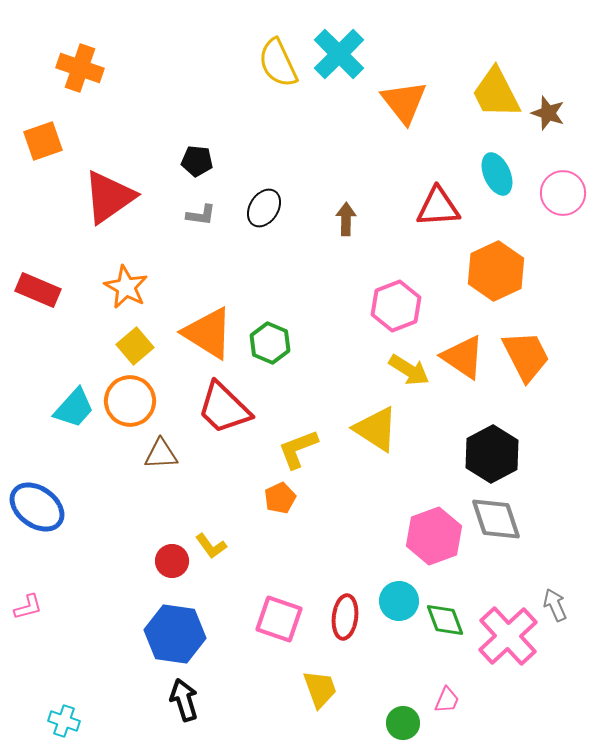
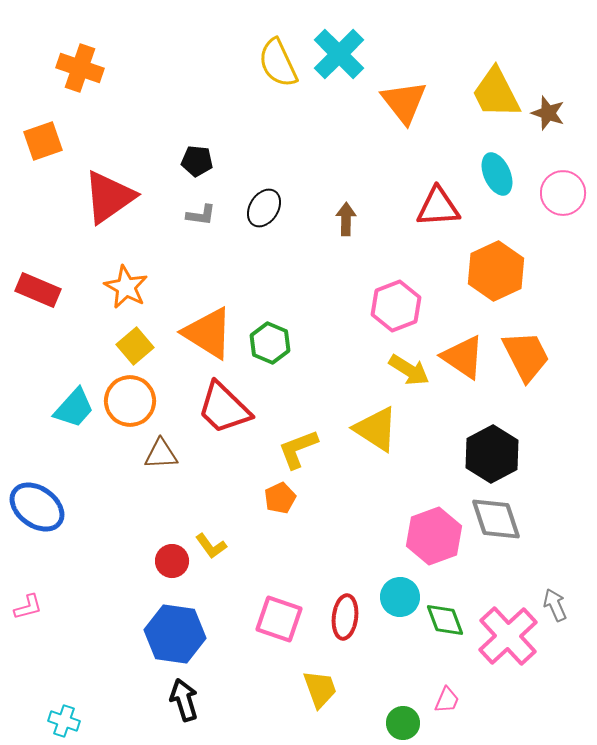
cyan circle at (399, 601): moved 1 px right, 4 px up
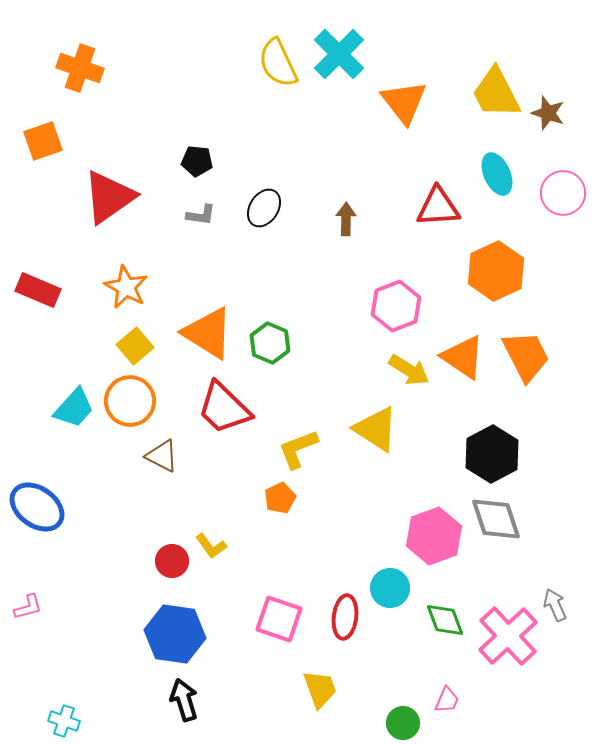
brown triangle at (161, 454): moved 1 px right, 2 px down; rotated 30 degrees clockwise
cyan circle at (400, 597): moved 10 px left, 9 px up
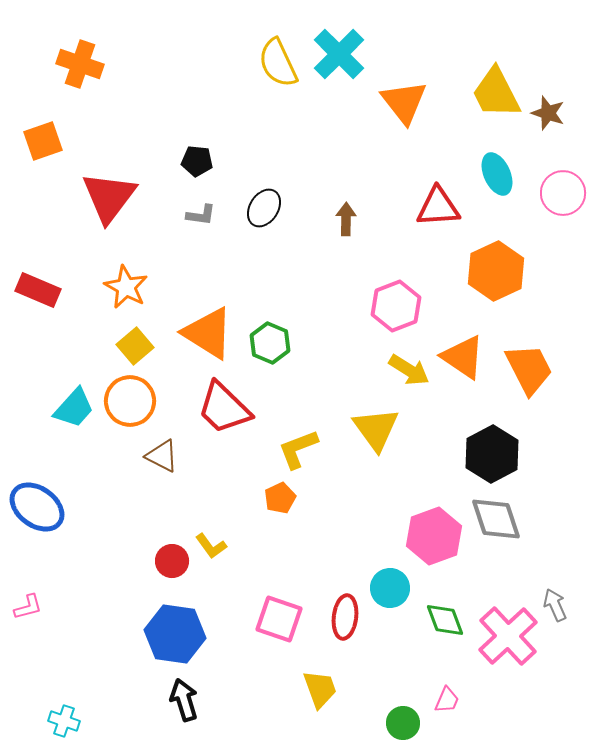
orange cross at (80, 68): moved 4 px up
red triangle at (109, 197): rotated 18 degrees counterclockwise
orange trapezoid at (526, 356): moved 3 px right, 13 px down
yellow triangle at (376, 429): rotated 21 degrees clockwise
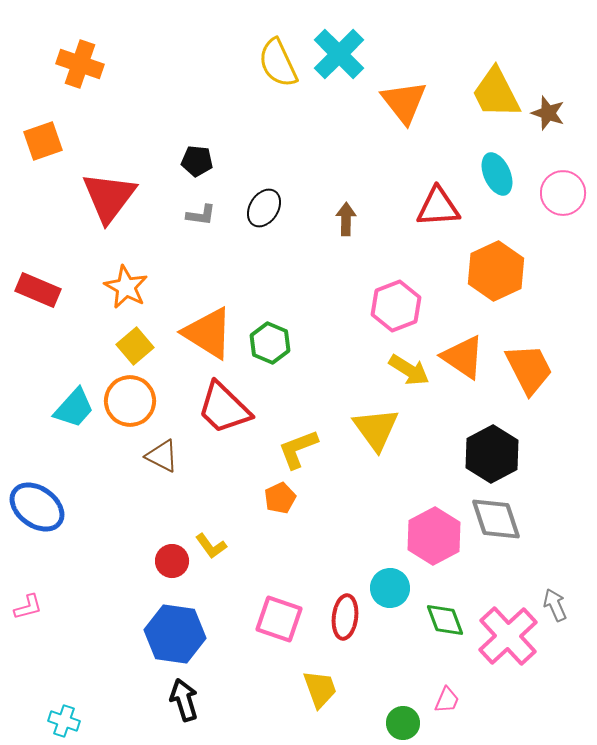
pink hexagon at (434, 536): rotated 8 degrees counterclockwise
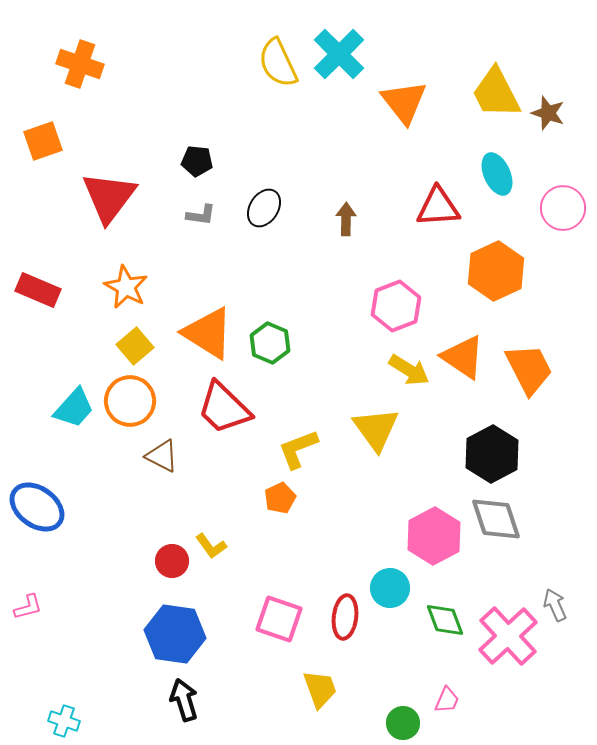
pink circle at (563, 193): moved 15 px down
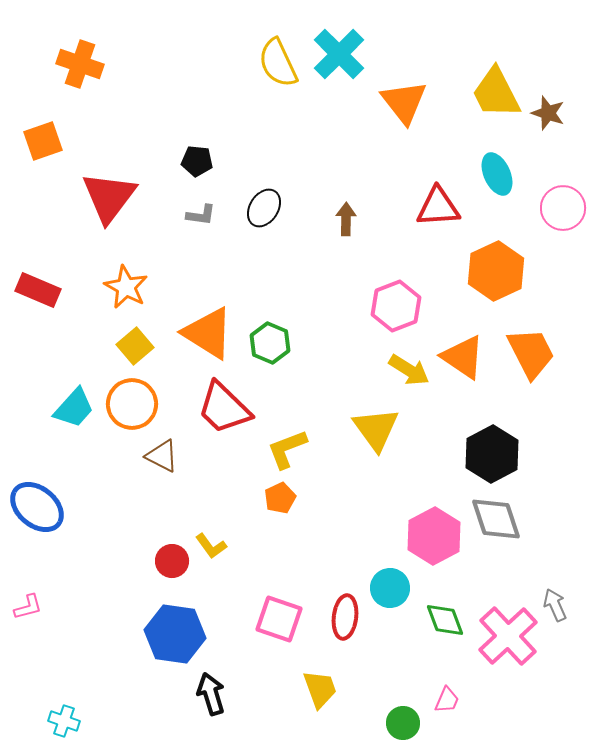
orange trapezoid at (529, 369): moved 2 px right, 16 px up
orange circle at (130, 401): moved 2 px right, 3 px down
yellow L-shape at (298, 449): moved 11 px left
blue ellipse at (37, 507): rotated 4 degrees clockwise
black arrow at (184, 700): moved 27 px right, 6 px up
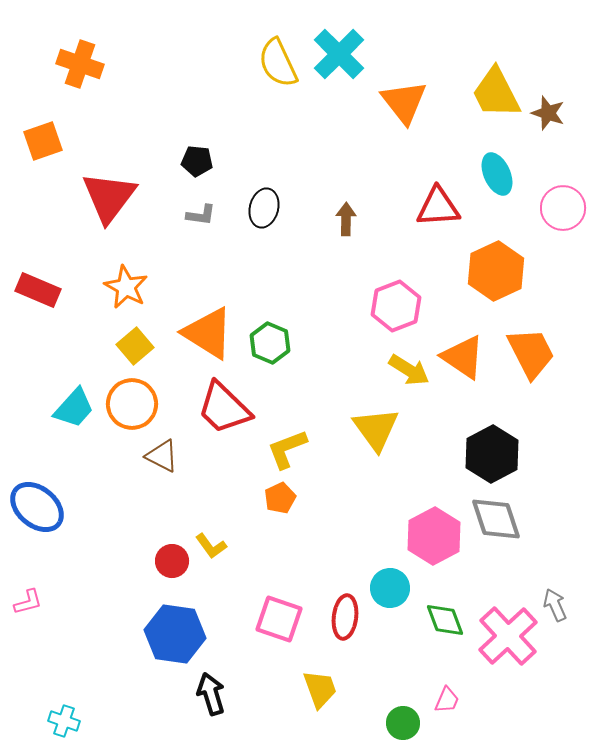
black ellipse at (264, 208): rotated 18 degrees counterclockwise
pink L-shape at (28, 607): moved 5 px up
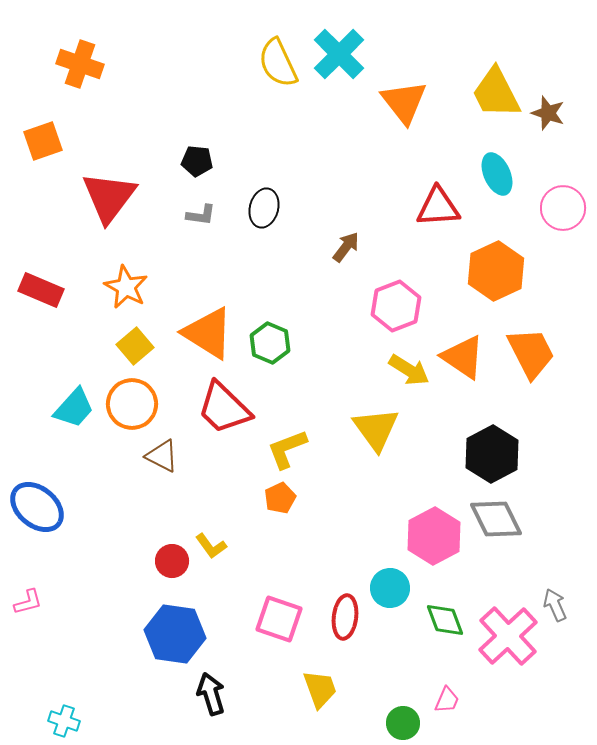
brown arrow at (346, 219): moved 28 px down; rotated 36 degrees clockwise
red rectangle at (38, 290): moved 3 px right
gray diamond at (496, 519): rotated 8 degrees counterclockwise
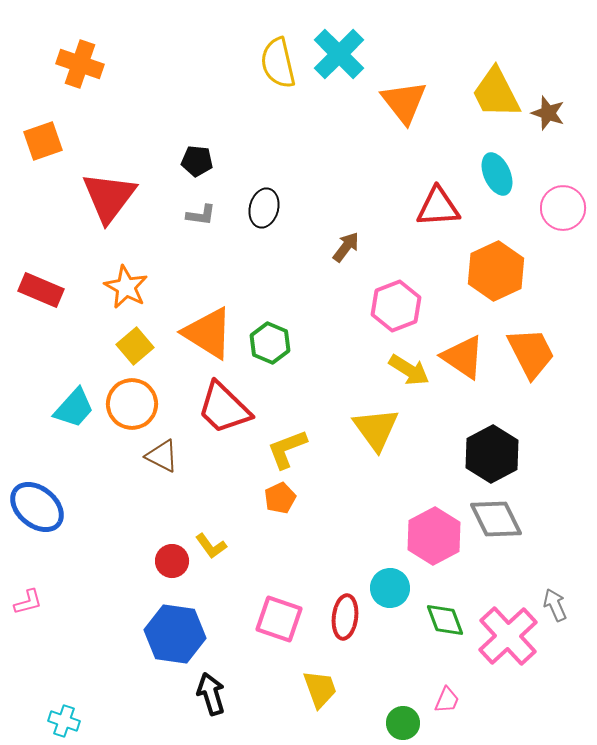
yellow semicircle at (278, 63): rotated 12 degrees clockwise
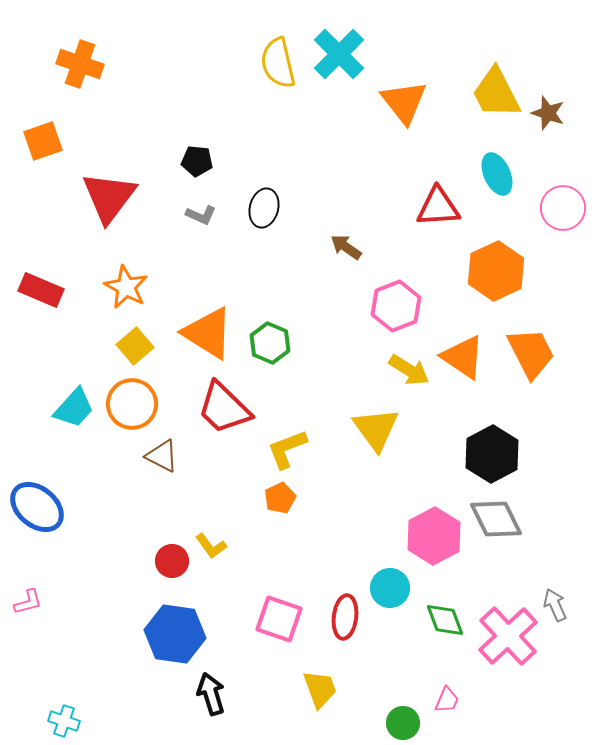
gray L-shape at (201, 215): rotated 16 degrees clockwise
brown arrow at (346, 247): rotated 92 degrees counterclockwise
